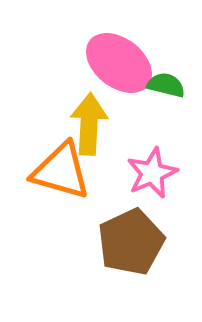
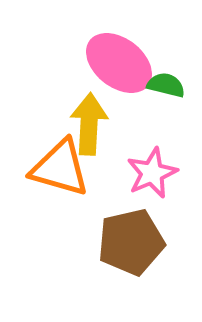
orange triangle: moved 1 px left, 3 px up
brown pentagon: rotated 12 degrees clockwise
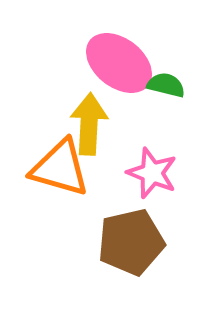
pink star: rotated 27 degrees counterclockwise
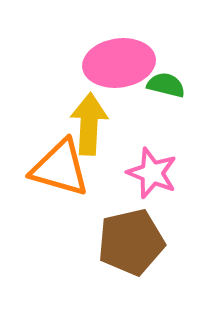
pink ellipse: rotated 46 degrees counterclockwise
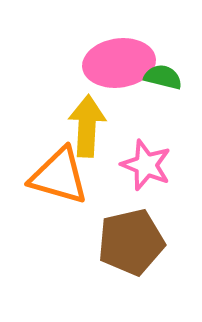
green semicircle: moved 3 px left, 8 px up
yellow arrow: moved 2 px left, 2 px down
orange triangle: moved 1 px left, 8 px down
pink star: moved 6 px left, 8 px up
